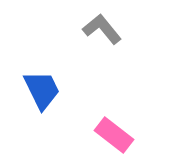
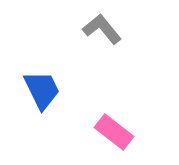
pink rectangle: moved 3 px up
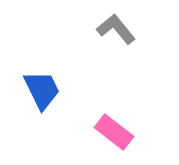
gray L-shape: moved 14 px right
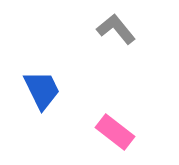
pink rectangle: moved 1 px right
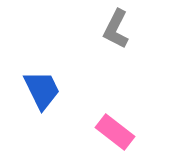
gray L-shape: rotated 114 degrees counterclockwise
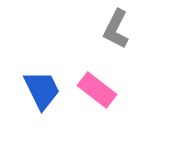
pink rectangle: moved 18 px left, 42 px up
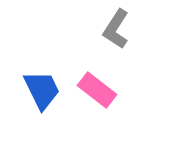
gray L-shape: rotated 6 degrees clockwise
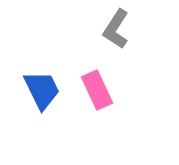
pink rectangle: rotated 27 degrees clockwise
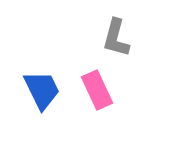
gray L-shape: moved 9 px down; rotated 18 degrees counterclockwise
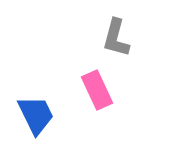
blue trapezoid: moved 6 px left, 25 px down
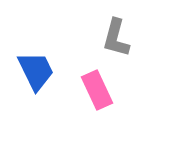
blue trapezoid: moved 44 px up
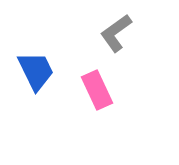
gray L-shape: moved 5 px up; rotated 39 degrees clockwise
